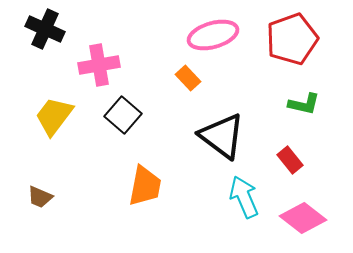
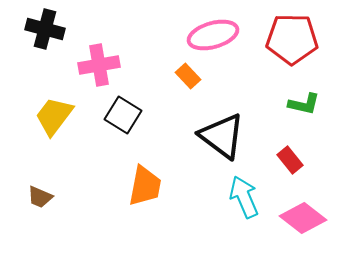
black cross: rotated 9 degrees counterclockwise
red pentagon: rotated 21 degrees clockwise
orange rectangle: moved 2 px up
black square: rotated 9 degrees counterclockwise
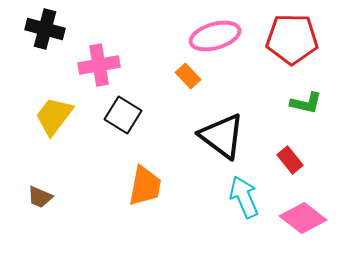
pink ellipse: moved 2 px right, 1 px down
green L-shape: moved 2 px right, 1 px up
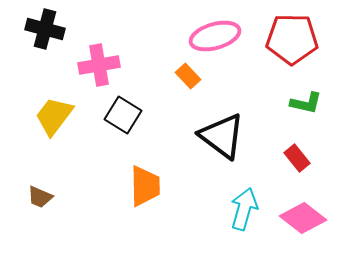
red rectangle: moved 7 px right, 2 px up
orange trapezoid: rotated 12 degrees counterclockwise
cyan arrow: moved 12 px down; rotated 39 degrees clockwise
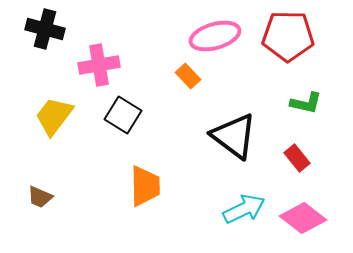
red pentagon: moved 4 px left, 3 px up
black triangle: moved 12 px right
cyan arrow: rotated 48 degrees clockwise
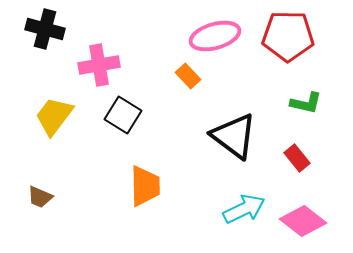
pink diamond: moved 3 px down
